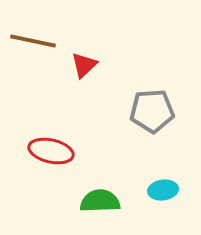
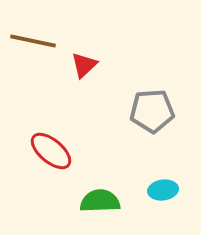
red ellipse: rotated 27 degrees clockwise
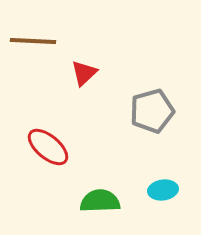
brown line: rotated 9 degrees counterclockwise
red triangle: moved 8 px down
gray pentagon: rotated 12 degrees counterclockwise
red ellipse: moved 3 px left, 4 px up
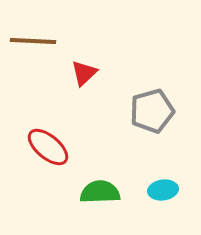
green semicircle: moved 9 px up
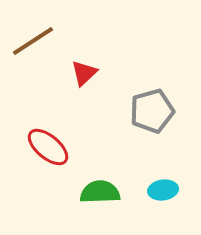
brown line: rotated 36 degrees counterclockwise
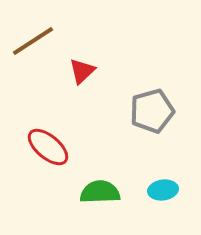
red triangle: moved 2 px left, 2 px up
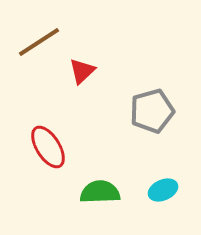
brown line: moved 6 px right, 1 px down
red ellipse: rotated 18 degrees clockwise
cyan ellipse: rotated 16 degrees counterclockwise
